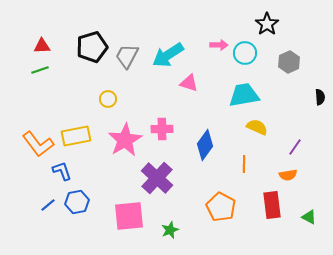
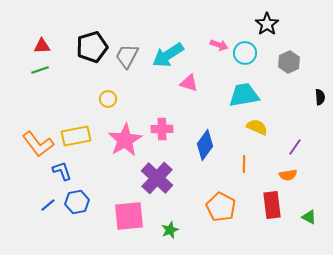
pink arrow: rotated 18 degrees clockwise
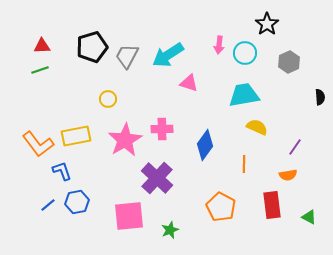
pink arrow: rotated 78 degrees clockwise
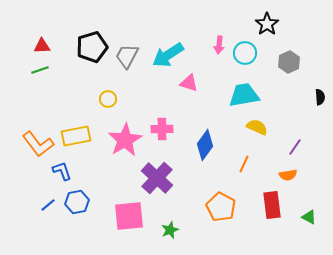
orange line: rotated 24 degrees clockwise
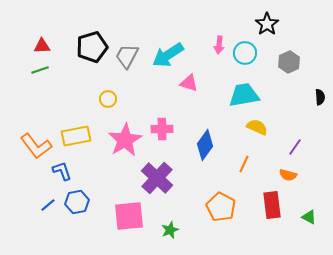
orange L-shape: moved 2 px left, 2 px down
orange semicircle: rotated 24 degrees clockwise
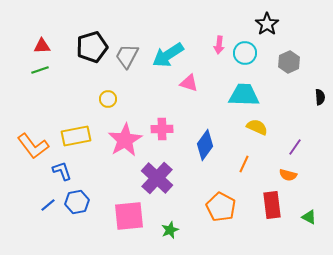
cyan trapezoid: rotated 12 degrees clockwise
orange L-shape: moved 3 px left
